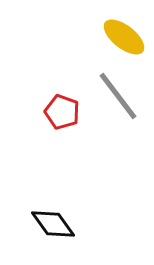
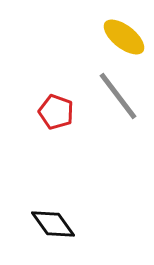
red pentagon: moved 6 px left
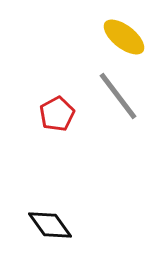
red pentagon: moved 1 px right, 2 px down; rotated 24 degrees clockwise
black diamond: moved 3 px left, 1 px down
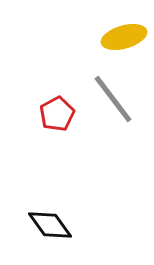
yellow ellipse: rotated 54 degrees counterclockwise
gray line: moved 5 px left, 3 px down
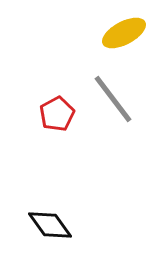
yellow ellipse: moved 4 px up; rotated 12 degrees counterclockwise
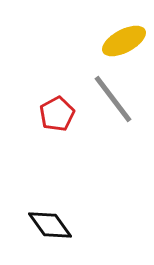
yellow ellipse: moved 8 px down
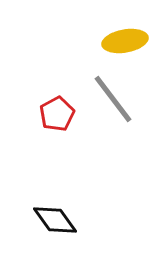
yellow ellipse: moved 1 px right; rotated 18 degrees clockwise
black diamond: moved 5 px right, 5 px up
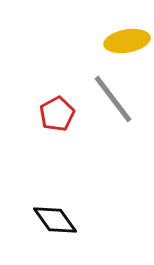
yellow ellipse: moved 2 px right
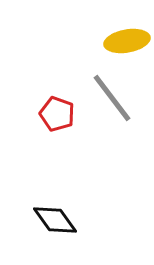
gray line: moved 1 px left, 1 px up
red pentagon: rotated 24 degrees counterclockwise
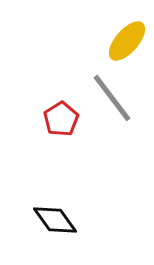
yellow ellipse: rotated 39 degrees counterclockwise
red pentagon: moved 4 px right, 5 px down; rotated 20 degrees clockwise
